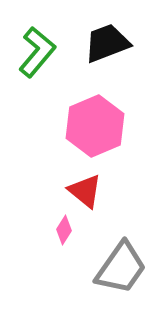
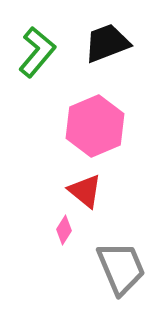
gray trapezoid: rotated 58 degrees counterclockwise
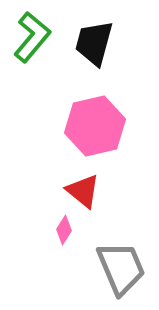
black trapezoid: moved 13 px left; rotated 54 degrees counterclockwise
green L-shape: moved 5 px left, 15 px up
pink hexagon: rotated 10 degrees clockwise
red triangle: moved 2 px left
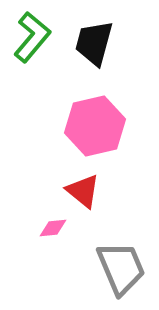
pink diamond: moved 11 px left, 2 px up; rotated 52 degrees clockwise
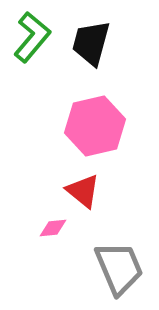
black trapezoid: moved 3 px left
gray trapezoid: moved 2 px left
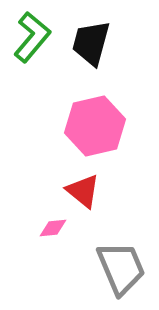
gray trapezoid: moved 2 px right
